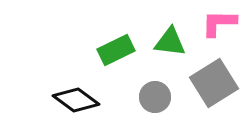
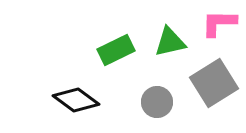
green triangle: rotated 20 degrees counterclockwise
gray circle: moved 2 px right, 5 px down
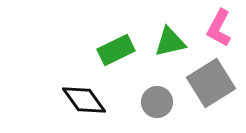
pink L-shape: moved 5 px down; rotated 63 degrees counterclockwise
gray square: moved 3 px left
black diamond: moved 8 px right; rotated 18 degrees clockwise
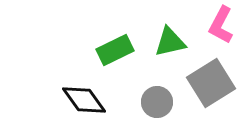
pink L-shape: moved 2 px right, 3 px up
green rectangle: moved 1 px left
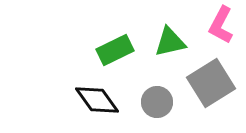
black diamond: moved 13 px right
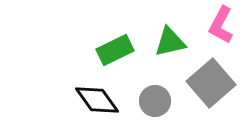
gray square: rotated 9 degrees counterclockwise
gray circle: moved 2 px left, 1 px up
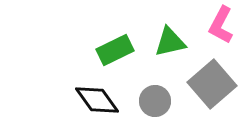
gray square: moved 1 px right, 1 px down
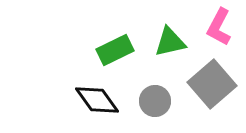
pink L-shape: moved 2 px left, 2 px down
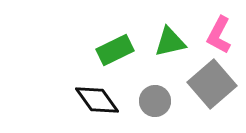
pink L-shape: moved 8 px down
